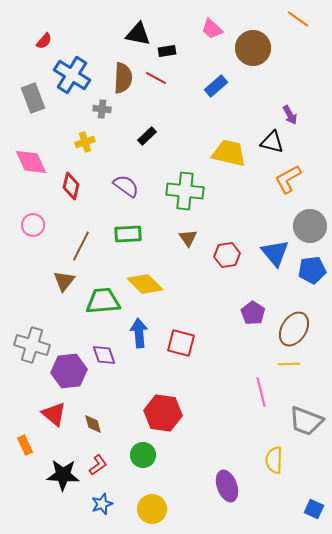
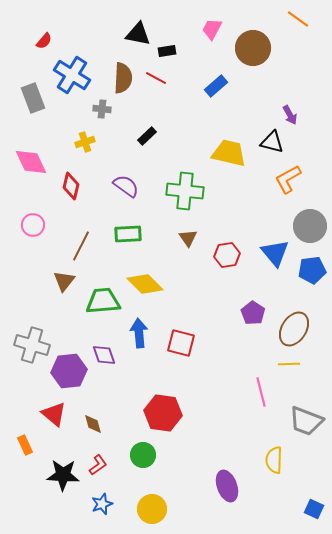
pink trapezoid at (212, 29): rotated 75 degrees clockwise
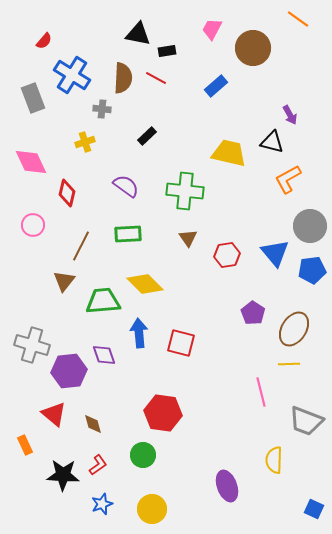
red diamond at (71, 186): moved 4 px left, 7 px down
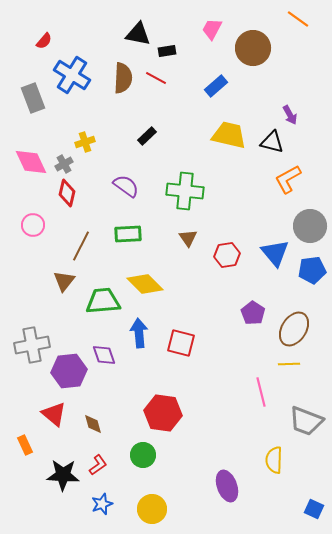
gray cross at (102, 109): moved 38 px left, 55 px down; rotated 36 degrees counterclockwise
yellow trapezoid at (229, 153): moved 18 px up
gray cross at (32, 345): rotated 28 degrees counterclockwise
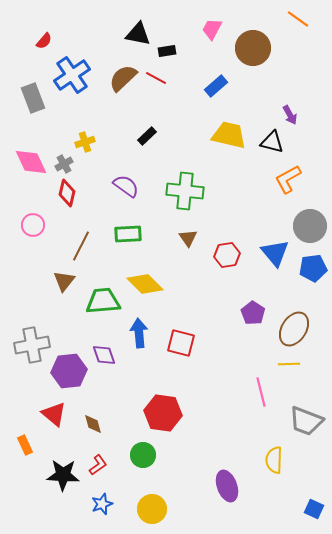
blue cross at (72, 75): rotated 24 degrees clockwise
brown semicircle at (123, 78): rotated 136 degrees counterclockwise
blue pentagon at (312, 270): moved 1 px right, 2 px up
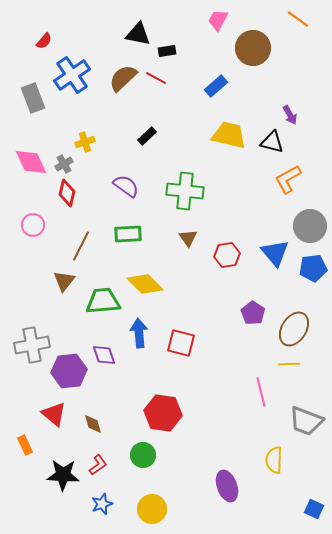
pink trapezoid at (212, 29): moved 6 px right, 9 px up
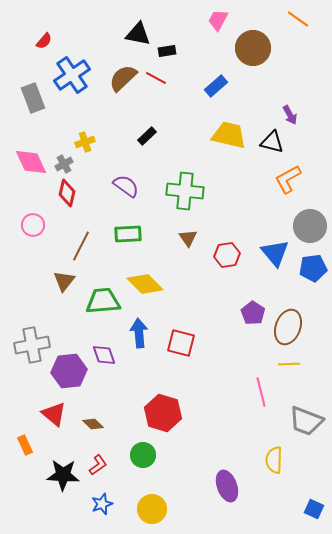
brown ellipse at (294, 329): moved 6 px left, 2 px up; rotated 12 degrees counterclockwise
red hexagon at (163, 413): rotated 9 degrees clockwise
brown diamond at (93, 424): rotated 30 degrees counterclockwise
